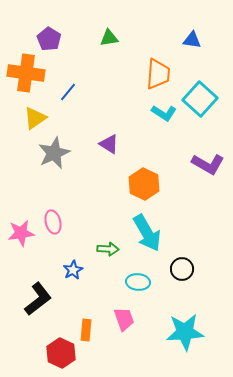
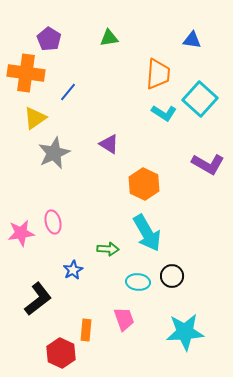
black circle: moved 10 px left, 7 px down
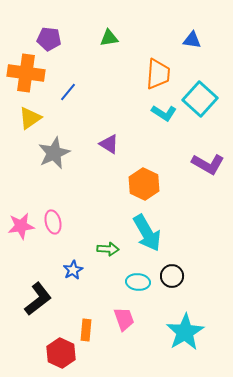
purple pentagon: rotated 25 degrees counterclockwise
yellow triangle: moved 5 px left
pink star: moved 7 px up
cyan star: rotated 27 degrees counterclockwise
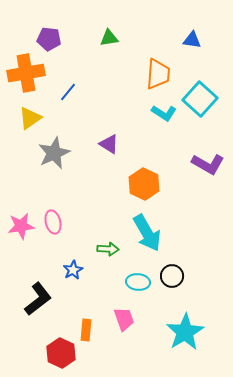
orange cross: rotated 18 degrees counterclockwise
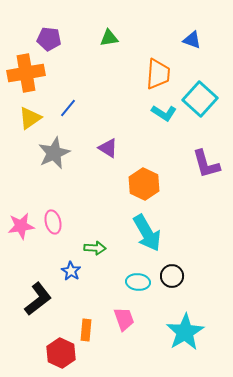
blue triangle: rotated 12 degrees clockwise
blue line: moved 16 px down
purple triangle: moved 1 px left, 4 px down
purple L-shape: moved 2 px left; rotated 44 degrees clockwise
green arrow: moved 13 px left, 1 px up
blue star: moved 2 px left, 1 px down; rotated 12 degrees counterclockwise
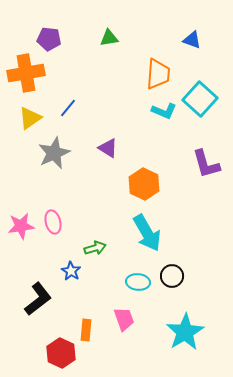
cyan L-shape: moved 2 px up; rotated 10 degrees counterclockwise
green arrow: rotated 20 degrees counterclockwise
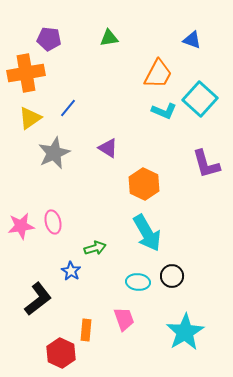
orange trapezoid: rotated 24 degrees clockwise
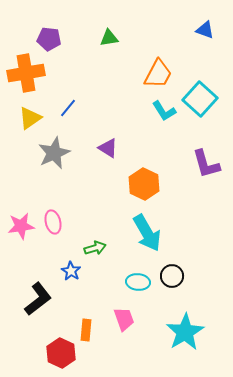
blue triangle: moved 13 px right, 10 px up
cyan L-shape: rotated 35 degrees clockwise
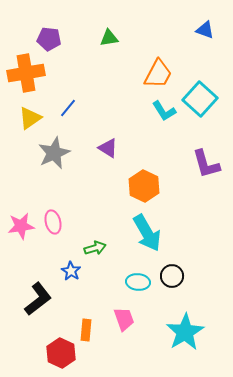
orange hexagon: moved 2 px down
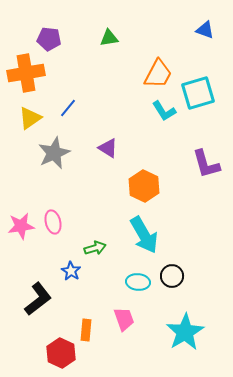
cyan square: moved 2 px left, 6 px up; rotated 32 degrees clockwise
cyan arrow: moved 3 px left, 2 px down
